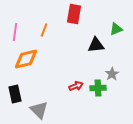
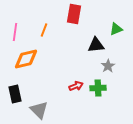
gray star: moved 4 px left, 8 px up
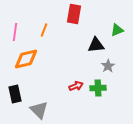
green triangle: moved 1 px right, 1 px down
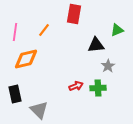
orange line: rotated 16 degrees clockwise
